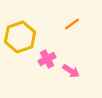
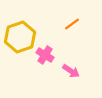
pink cross: moved 2 px left, 4 px up; rotated 30 degrees counterclockwise
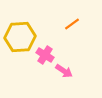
yellow hexagon: rotated 16 degrees clockwise
pink arrow: moved 7 px left
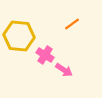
yellow hexagon: moved 1 px left, 1 px up; rotated 8 degrees clockwise
pink arrow: moved 1 px up
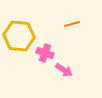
orange line: rotated 21 degrees clockwise
pink cross: moved 2 px up; rotated 12 degrees counterclockwise
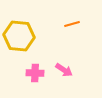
pink cross: moved 10 px left, 20 px down; rotated 18 degrees counterclockwise
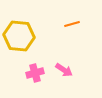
pink cross: rotated 18 degrees counterclockwise
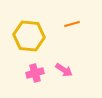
yellow hexagon: moved 10 px right
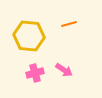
orange line: moved 3 px left
